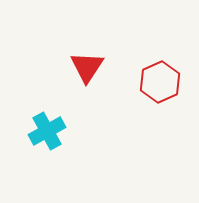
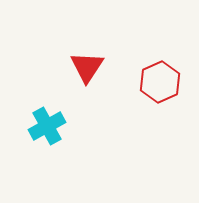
cyan cross: moved 5 px up
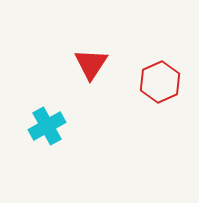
red triangle: moved 4 px right, 3 px up
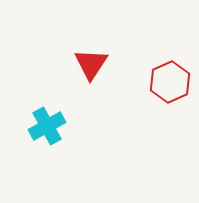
red hexagon: moved 10 px right
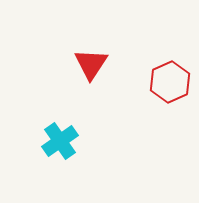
cyan cross: moved 13 px right, 15 px down; rotated 6 degrees counterclockwise
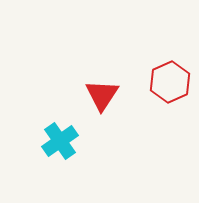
red triangle: moved 11 px right, 31 px down
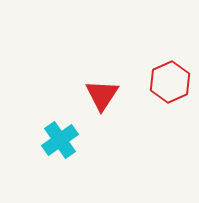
cyan cross: moved 1 px up
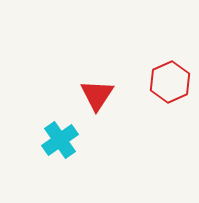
red triangle: moved 5 px left
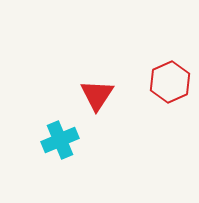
cyan cross: rotated 12 degrees clockwise
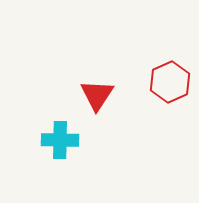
cyan cross: rotated 24 degrees clockwise
